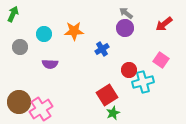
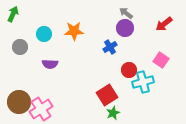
blue cross: moved 8 px right, 2 px up
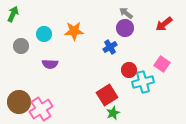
gray circle: moved 1 px right, 1 px up
pink square: moved 1 px right, 4 px down
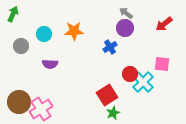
pink square: rotated 28 degrees counterclockwise
red circle: moved 1 px right, 4 px down
cyan cross: rotated 30 degrees counterclockwise
